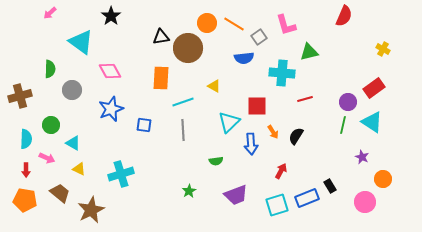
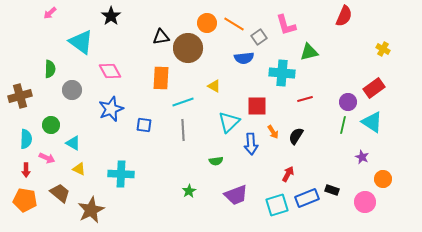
red arrow at (281, 171): moved 7 px right, 3 px down
cyan cross at (121, 174): rotated 20 degrees clockwise
black rectangle at (330, 186): moved 2 px right, 4 px down; rotated 40 degrees counterclockwise
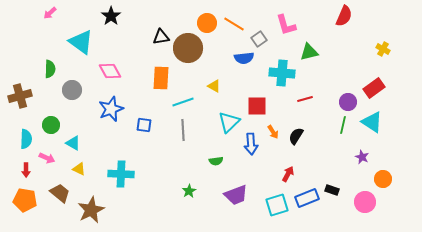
gray square at (259, 37): moved 2 px down
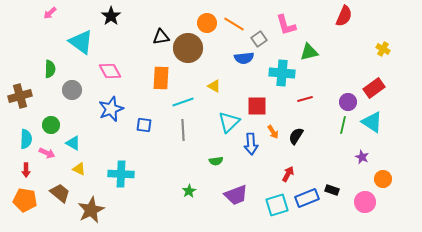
pink arrow at (47, 158): moved 5 px up
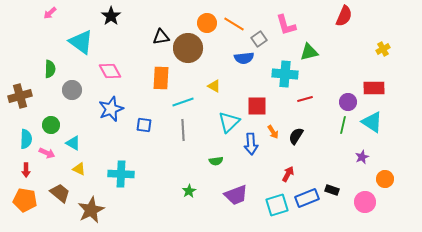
yellow cross at (383, 49): rotated 32 degrees clockwise
cyan cross at (282, 73): moved 3 px right, 1 px down
red rectangle at (374, 88): rotated 35 degrees clockwise
purple star at (362, 157): rotated 24 degrees clockwise
orange circle at (383, 179): moved 2 px right
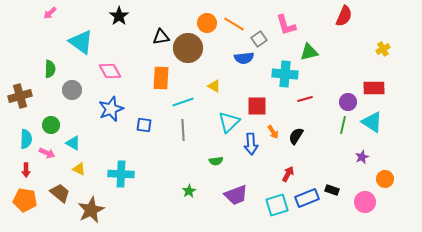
black star at (111, 16): moved 8 px right
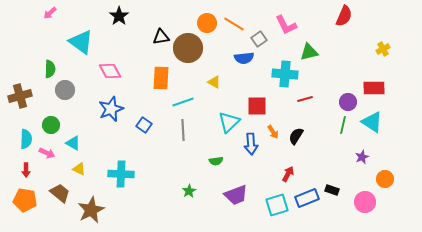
pink L-shape at (286, 25): rotated 10 degrees counterclockwise
yellow triangle at (214, 86): moved 4 px up
gray circle at (72, 90): moved 7 px left
blue square at (144, 125): rotated 28 degrees clockwise
